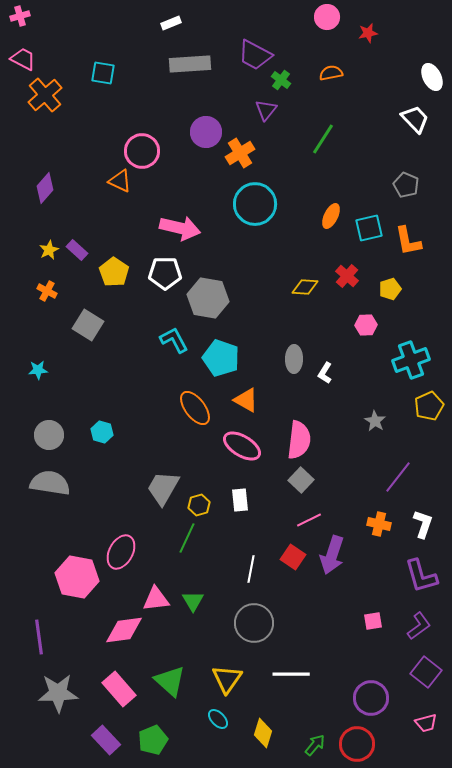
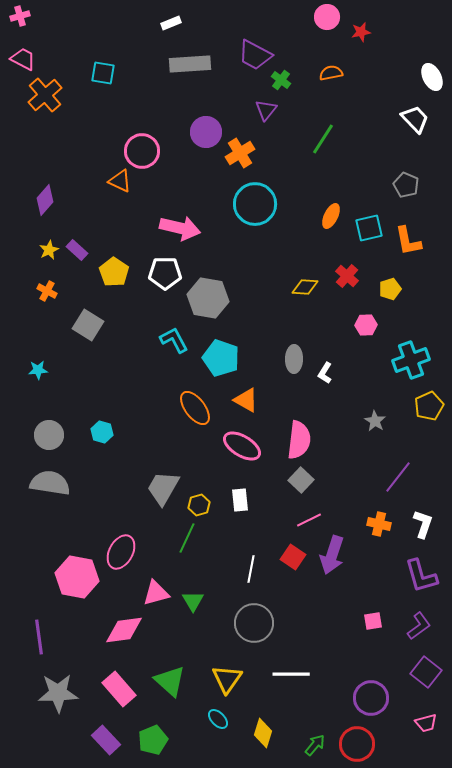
red star at (368, 33): moved 7 px left, 1 px up
purple diamond at (45, 188): moved 12 px down
pink triangle at (156, 599): moved 6 px up; rotated 8 degrees counterclockwise
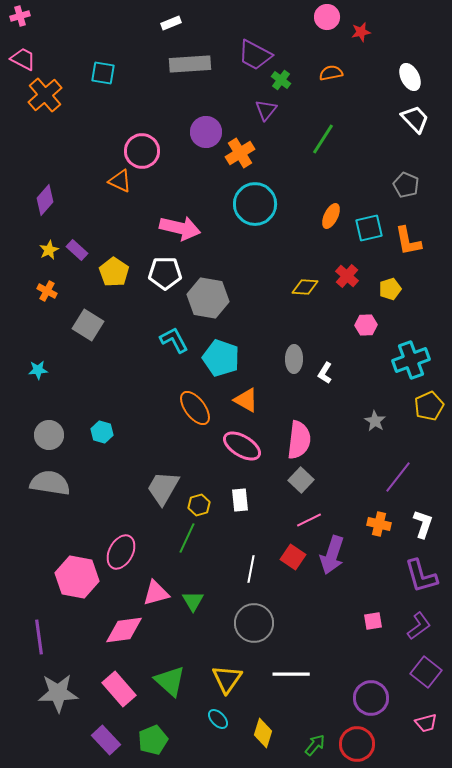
white ellipse at (432, 77): moved 22 px left
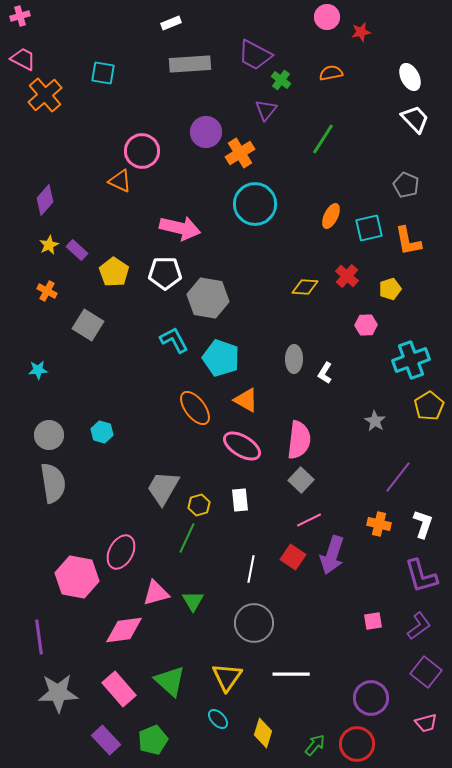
yellow star at (49, 250): moved 5 px up
yellow pentagon at (429, 406): rotated 8 degrees counterclockwise
gray semicircle at (50, 483): moved 3 px right; rotated 72 degrees clockwise
yellow triangle at (227, 679): moved 2 px up
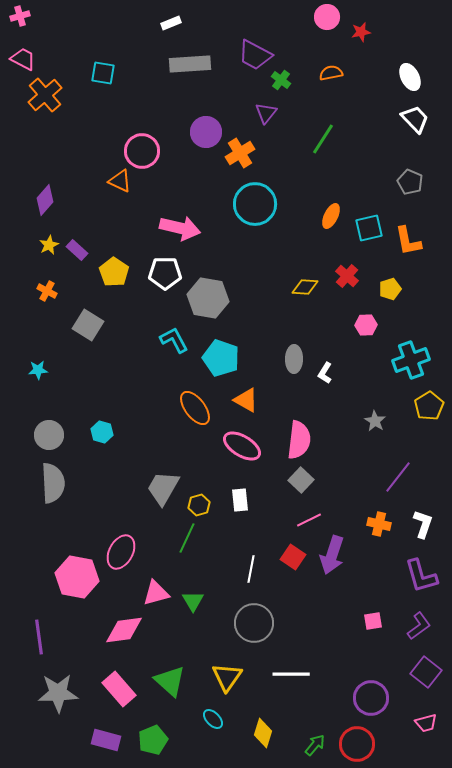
purple triangle at (266, 110): moved 3 px down
gray pentagon at (406, 185): moved 4 px right, 3 px up
gray semicircle at (53, 483): rotated 6 degrees clockwise
cyan ellipse at (218, 719): moved 5 px left
purple rectangle at (106, 740): rotated 32 degrees counterclockwise
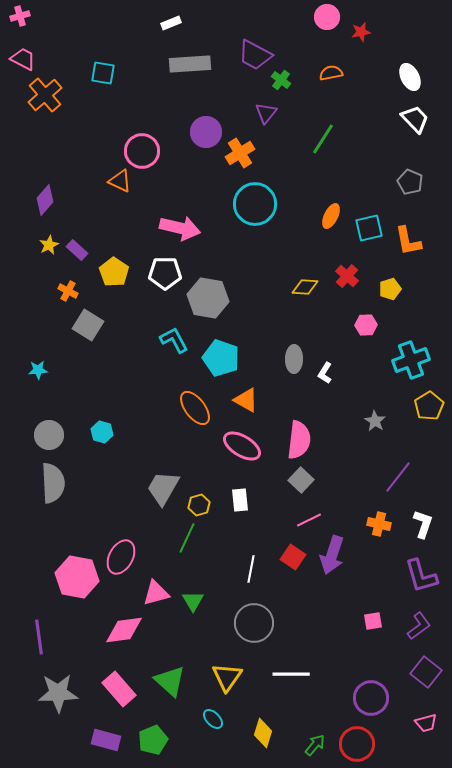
orange cross at (47, 291): moved 21 px right
pink ellipse at (121, 552): moved 5 px down
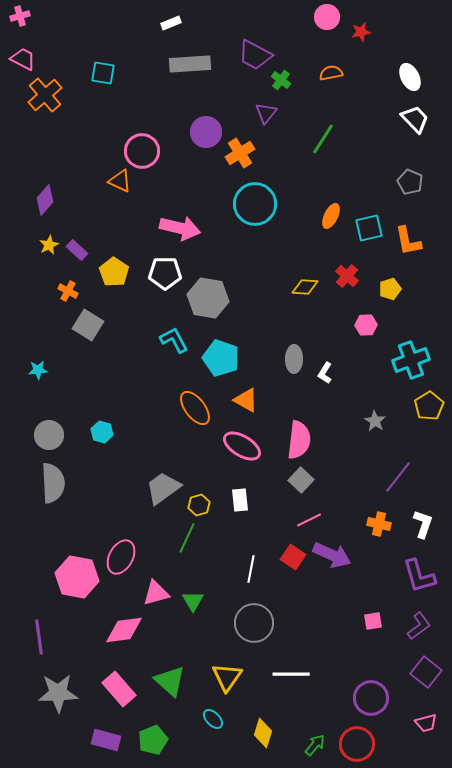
gray trapezoid at (163, 488): rotated 24 degrees clockwise
purple arrow at (332, 555): rotated 84 degrees counterclockwise
purple L-shape at (421, 576): moved 2 px left
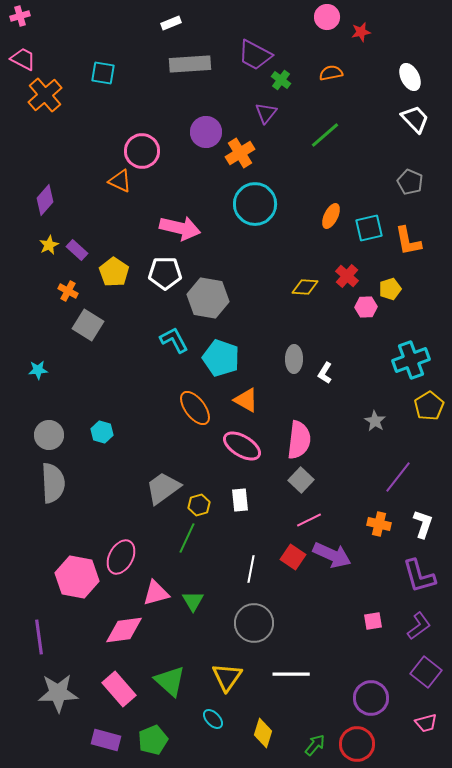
green line at (323, 139): moved 2 px right, 4 px up; rotated 16 degrees clockwise
pink hexagon at (366, 325): moved 18 px up
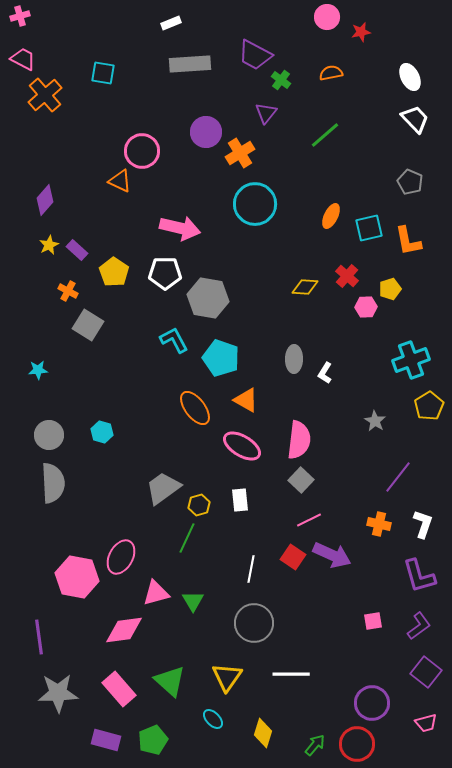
purple circle at (371, 698): moved 1 px right, 5 px down
